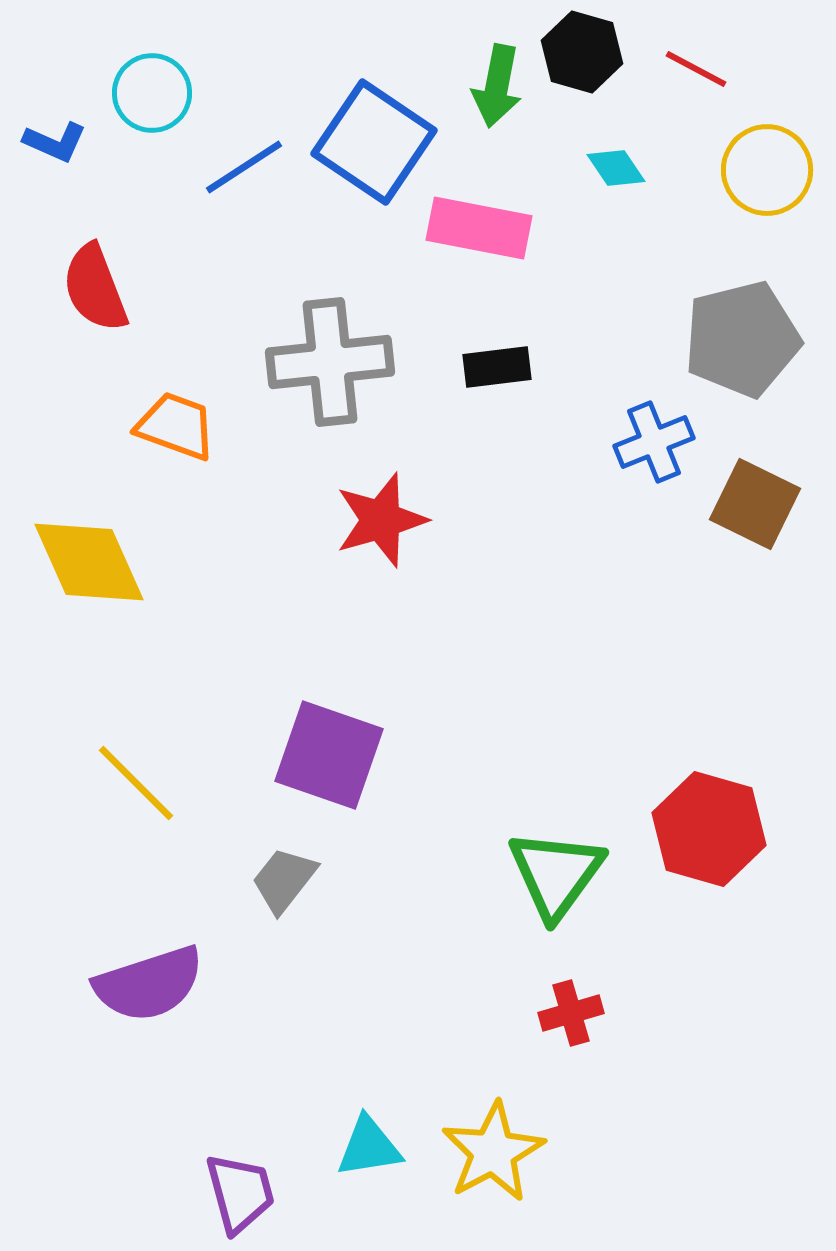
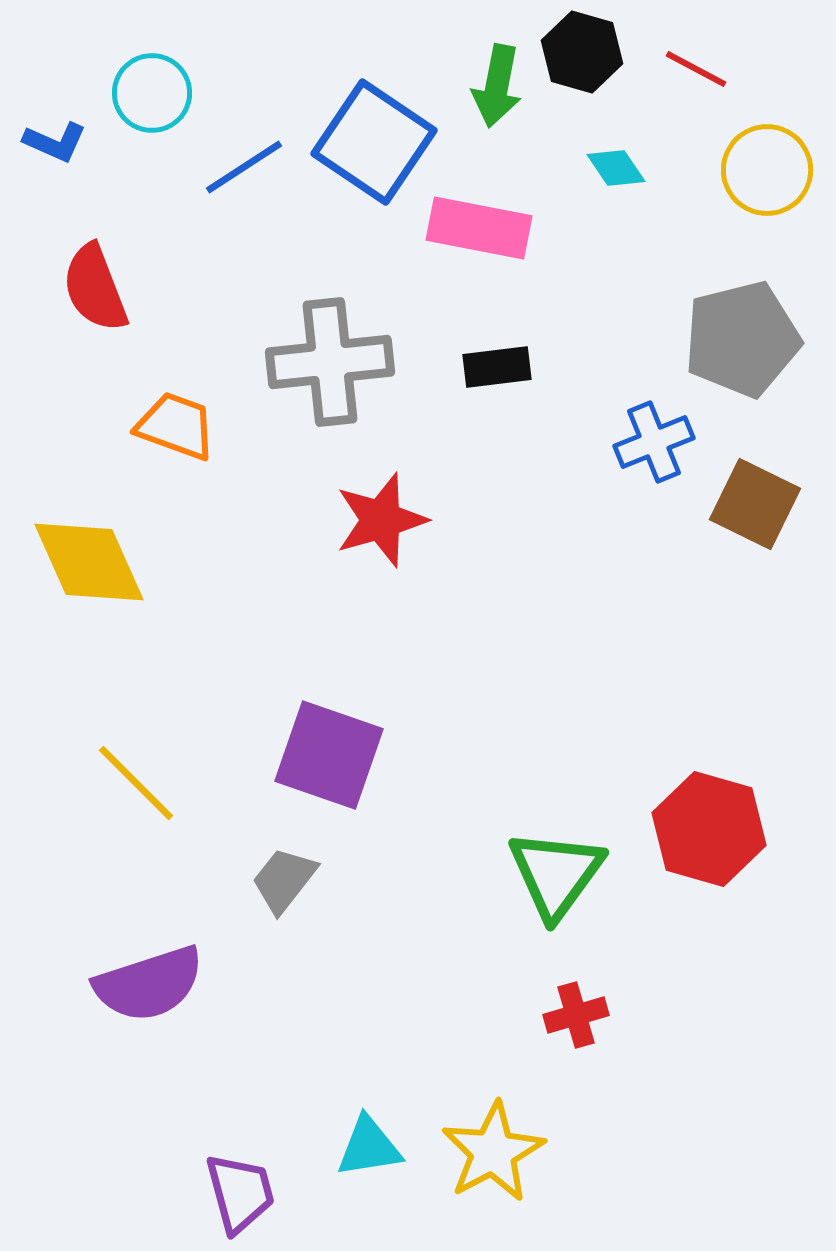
red cross: moved 5 px right, 2 px down
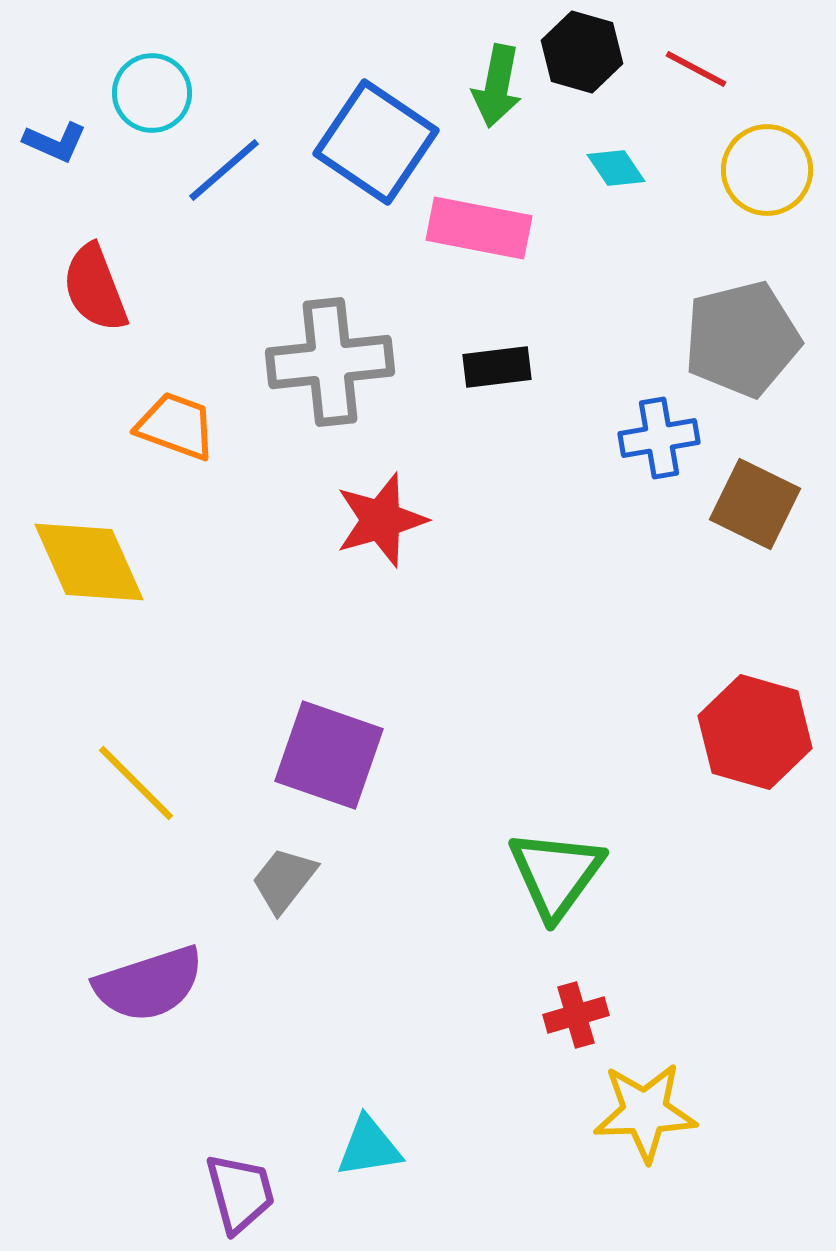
blue square: moved 2 px right
blue line: moved 20 px left, 3 px down; rotated 8 degrees counterclockwise
blue cross: moved 5 px right, 4 px up; rotated 12 degrees clockwise
red hexagon: moved 46 px right, 97 px up
yellow star: moved 152 px right, 40 px up; rotated 26 degrees clockwise
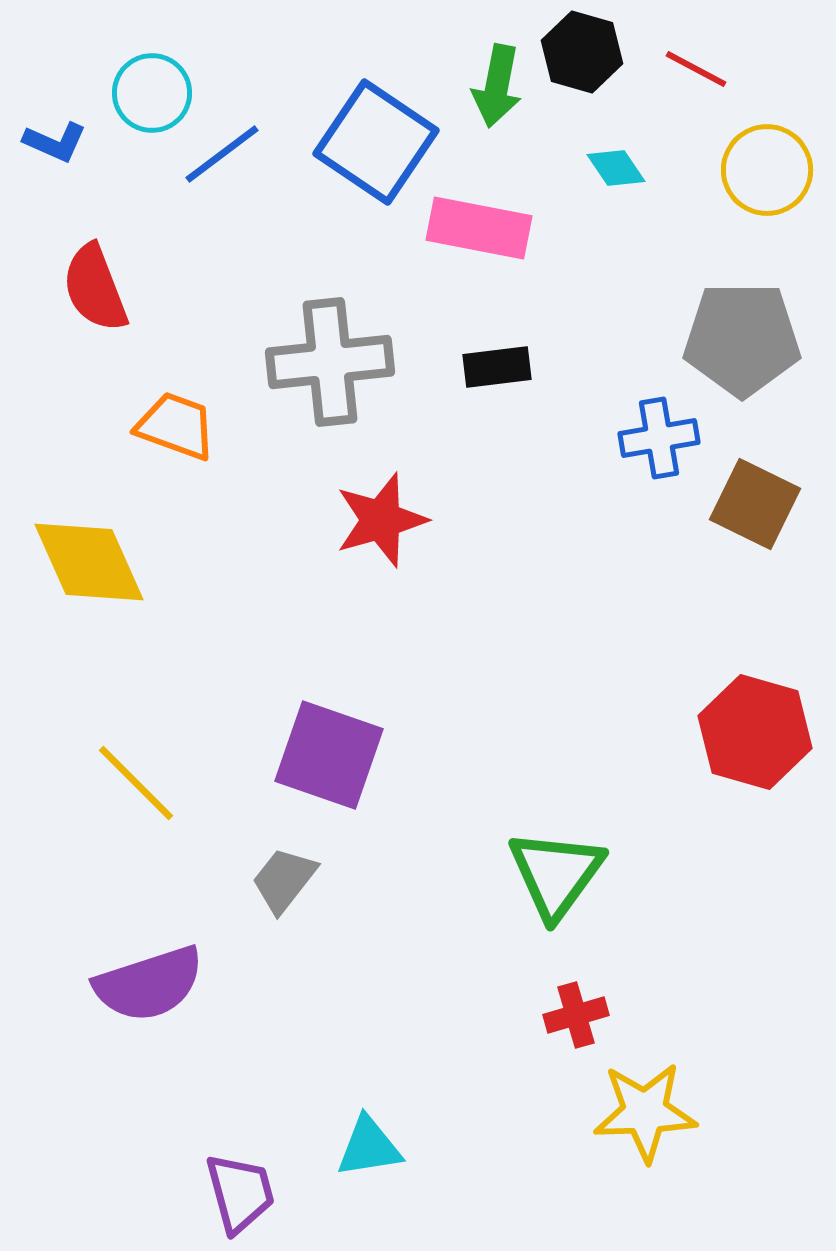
blue line: moved 2 px left, 16 px up; rotated 4 degrees clockwise
gray pentagon: rotated 14 degrees clockwise
